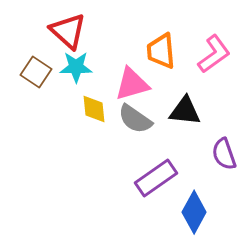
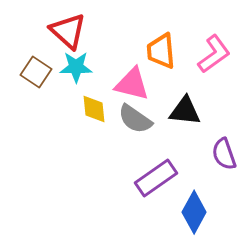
pink triangle: rotated 30 degrees clockwise
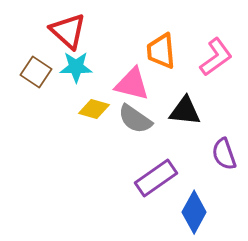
pink L-shape: moved 2 px right, 3 px down
yellow diamond: rotated 68 degrees counterclockwise
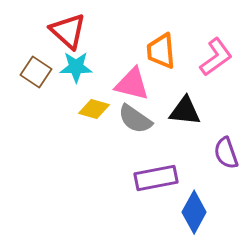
purple semicircle: moved 2 px right, 1 px up
purple rectangle: rotated 24 degrees clockwise
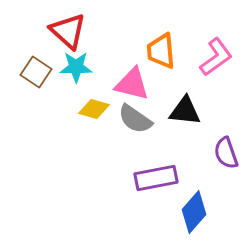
blue diamond: rotated 12 degrees clockwise
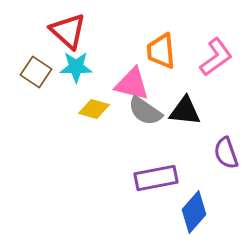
gray semicircle: moved 10 px right, 8 px up
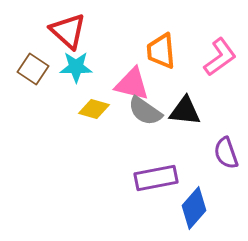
pink L-shape: moved 4 px right
brown square: moved 3 px left, 3 px up
blue diamond: moved 4 px up
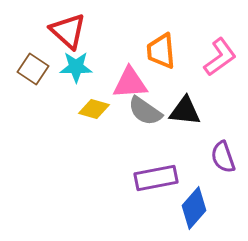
pink triangle: moved 2 px left, 1 px up; rotated 18 degrees counterclockwise
purple semicircle: moved 3 px left, 4 px down
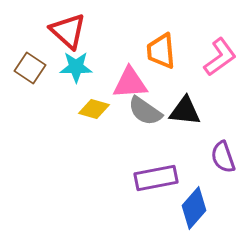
brown square: moved 3 px left, 1 px up
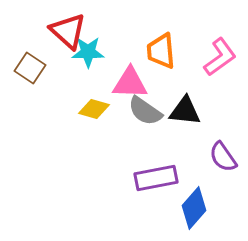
cyan star: moved 12 px right, 15 px up
pink triangle: rotated 6 degrees clockwise
purple semicircle: rotated 16 degrees counterclockwise
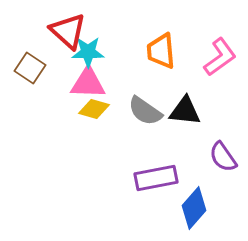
pink triangle: moved 42 px left
